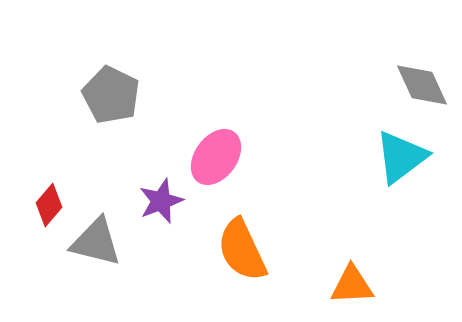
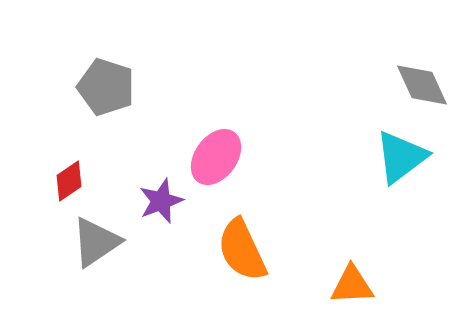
gray pentagon: moved 5 px left, 8 px up; rotated 8 degrees counterclockwise
red diamond: moved 20 px right, 24 px up; rotated 15 degrees clockwise
gray triangle: rotated 48 degrees counterclockwise
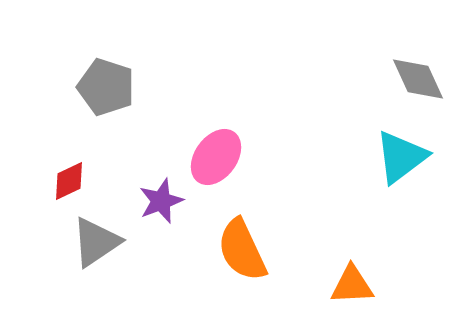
gray diamond: moved 4 px left, 6 px up
red diamond: rotated 9 degrees clockwise
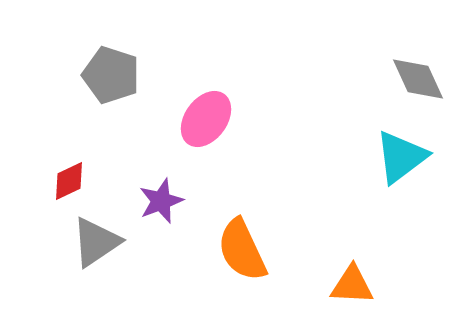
gray pentagon: moved 5 px right, 12 px up
pink ellipse: moved 10 px left, 38 px up
orange triangle: rotated 6 degrees clockwise
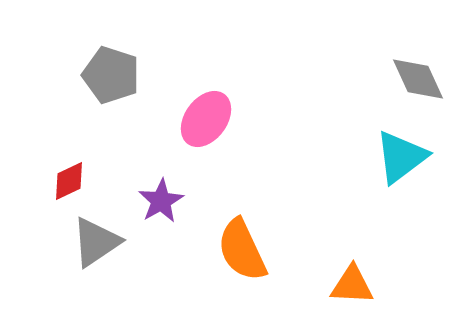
purple star: rotated 9 degrees counterclockwise
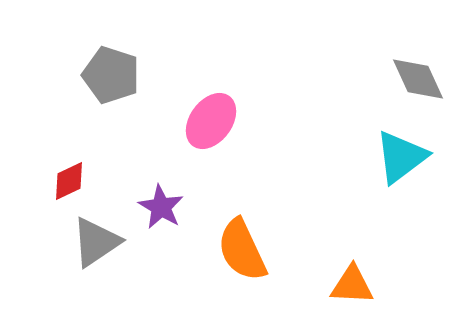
pink ellipse: moved 5 px right, 2 px down
purple star: moved 6 px down; rotated 12 degrees counterclockwise
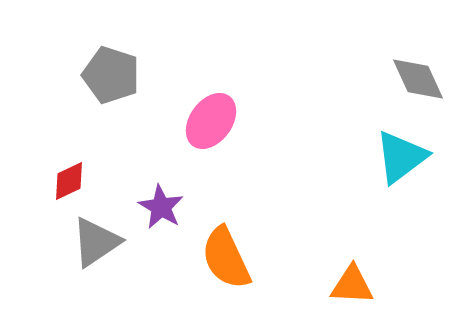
orange semicircle: moved 16 px left, 8 px down
